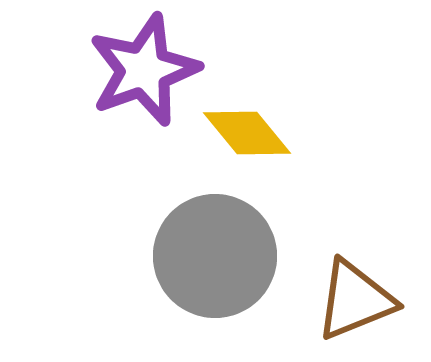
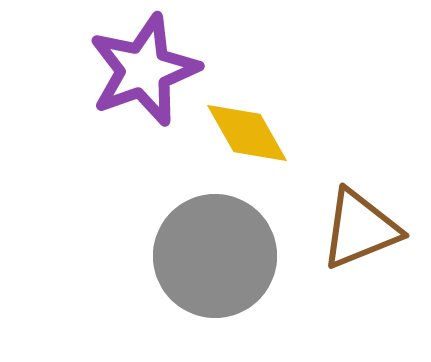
yellow diamond: rotated 10 degrees clockwise
brown triangle: moved 5 px right, 71 px up
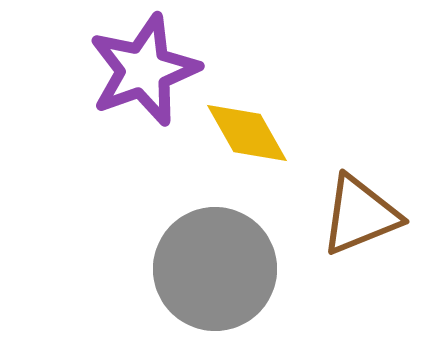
brown triangle: moved 14 px up
gray circle: moved 13 px down
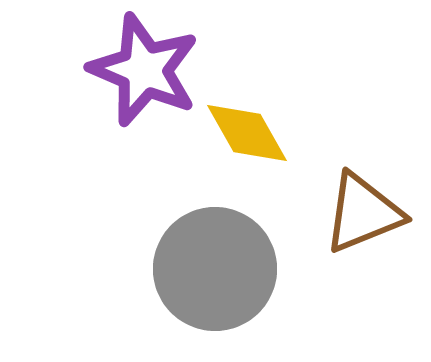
purple star: rotated 29 degrees counterclockwise
brown triangle: moved 3 px right, 2 px up
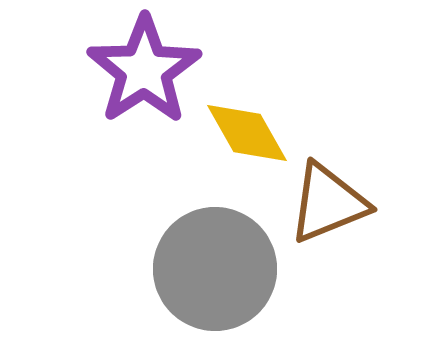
purple star: rotated 16 degrees clockwise
brown triangle: moved 35 px left, 10 px up
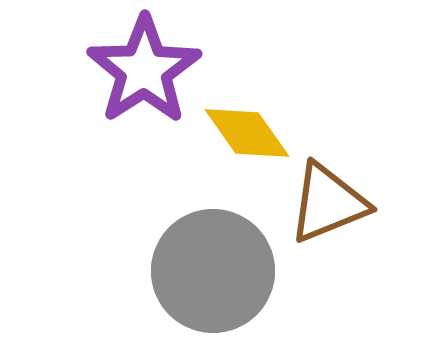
yellow diamond: rotated 6 degrees counterclockwise
gray circle: moved 2 px left, 2 px down
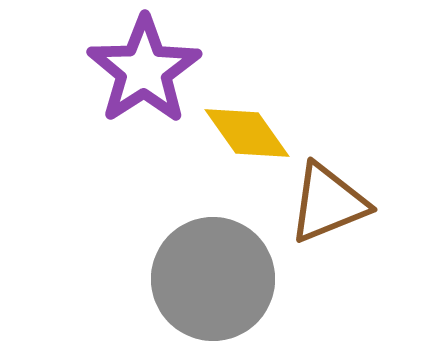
gray circle: moved 8 px down
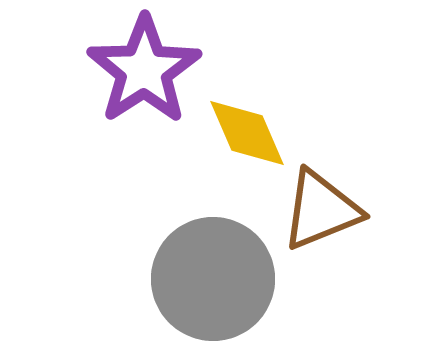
yellow diamond: rotated 12 degrees clockwise
brown triangle: moved 7 px left, 7 px down
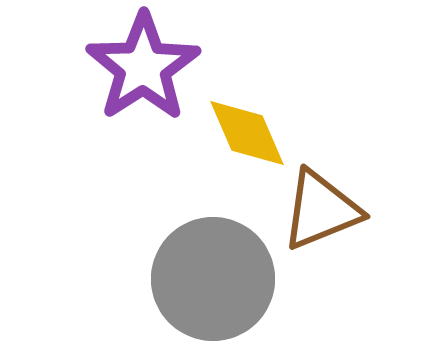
purple star: moved 1 px left, 3 px up
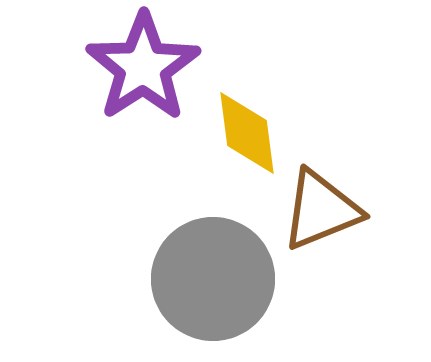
yellow diamond: rotated 16 degrees clockwise
